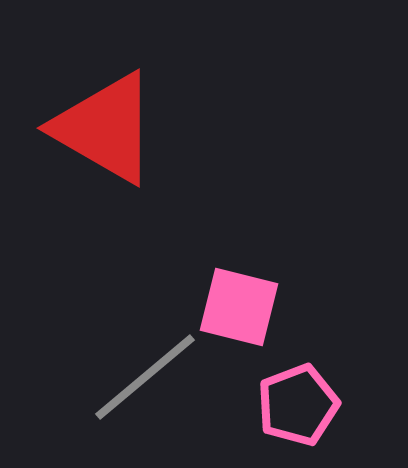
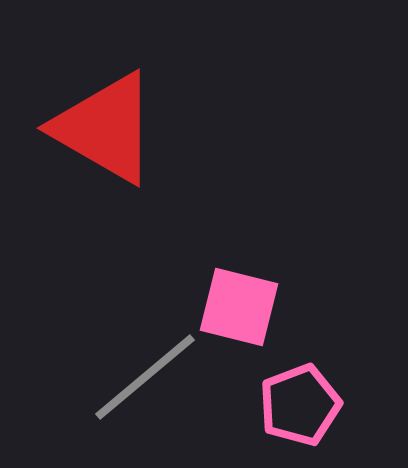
pink pentagon: moved 2 px right
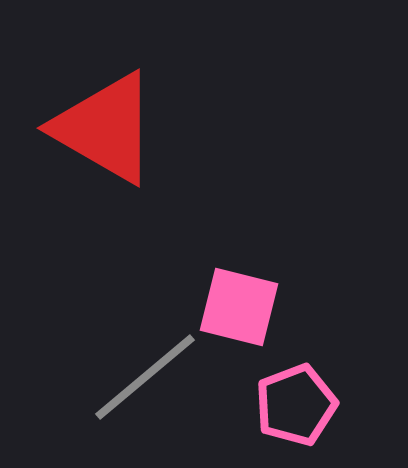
pink pentagon: moved 4 px left
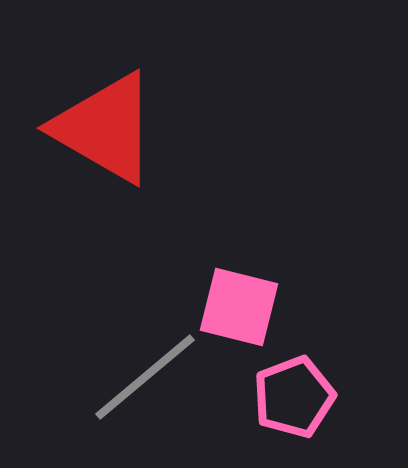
pink pentagon: moved 2 px left, 8 px up
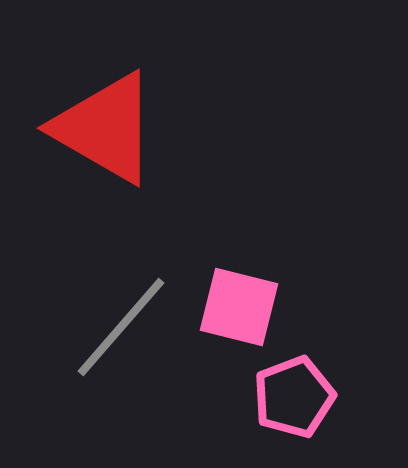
gray line: moved 24 px left, 50 px up; rotated 9 degrees counterclockwise
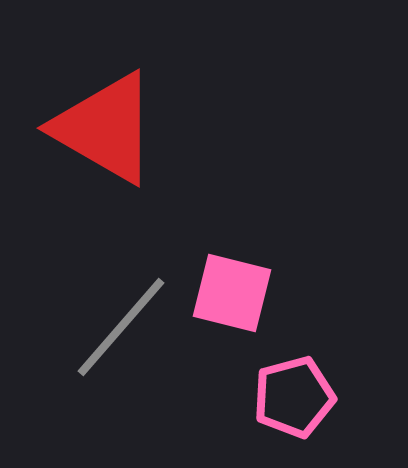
pink square: moved 7 px left, 14 px up
pink pentagon: rotated 6 degrees clockwise
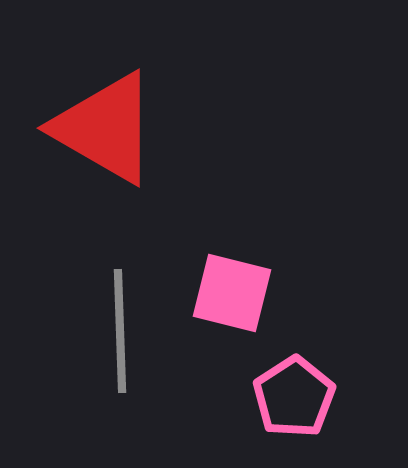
gray line: moved 1 px left, 4 px down; rotated 43 degrees counterclockwise
pink pentagon: rotated 18 degrees counterclockwise
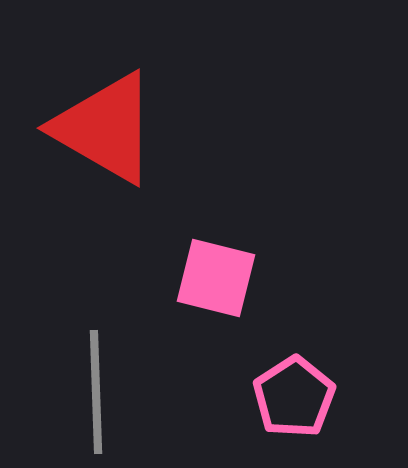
pink square: moved 16 px left, 15 px up
gray line: moved 24 px left, 61 px down
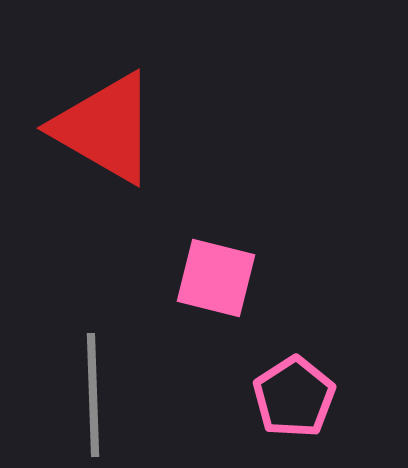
gray line: moved 3 px left, 3 px down
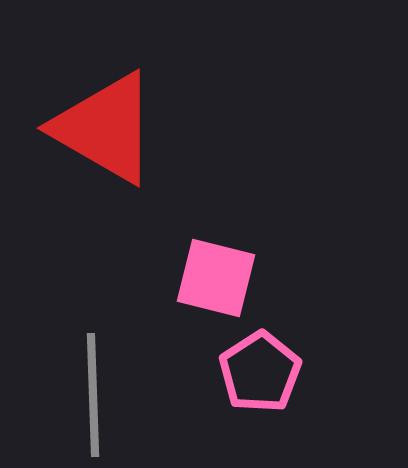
pink pentagon: moved 34 px left, 25 px up
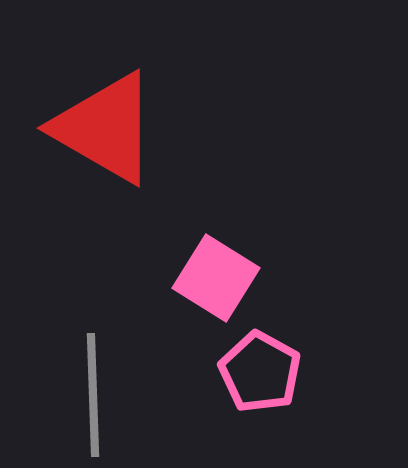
pink square: rotated 18 degrees clockwise
pink pentagon: rotated 10 degrees counterclockwise
